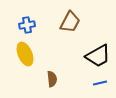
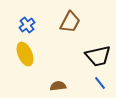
blue cross: rotated 28 degrees counterclockwise
black trapezoid: rotated 16 degrees clockwise
brown semicircle: moved 6 px right, 7 px down; rotated 91 degrees counterclockwise
blue line: rotated 64 degrees clockwise
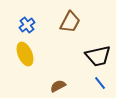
brown semicircle: rotated 21 degrees counterclockwise
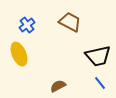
brown trapezoid: rotated 90 degrees counterclockwise
yellow ellipse: moved 6 px left
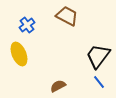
brown trapezoid: moved 3 px left, 6 px up
black trapezoid: rotated 140 degrees clockwise
blue line: moved 1 px left, 1 px up
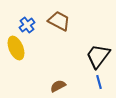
brown trapezoid: moved 8 px left, 5 px down
yellow ellipse: moved 3 px left, 6 px up
blue line: rotated 24 degrees clockwise
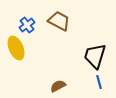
black trapezoid: moved 3 px left; rotated 20 degrees counterclockwise
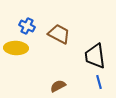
brown trapezoid: moved 13 px down
blue cross: moved 1 px down; rotated 28 degrees counterclockwise
yellow ellipse: rotated 65 degrees counterclockwise
black trapezoid: rotated 24 degrees counterclockwise
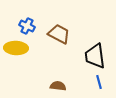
brown semicircle: rotated 35 degrees clockwise
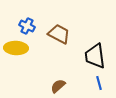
blue line: moved 1 px down
brown semicircle: rotated 49 degrees counterclockwise
